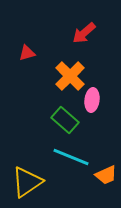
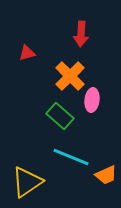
red arrow: moved 3 px left, 1 px down; rotated 45 degrees counterclockwise
green rectangle: moved 5 px left, 4 px up
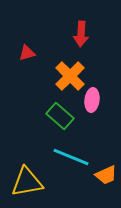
yellow triangle: rotated 24 degrees clockwise
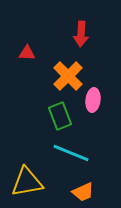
red triangle: rotated 18 degrees clockwise
orange cross: moved 2 px left
pink ellipse: moved 1 px right
green rectangle: rotated 28 degrees clockwise
cyan line: moved 4 px up
orange trapezoid: moved 23 px left, 17 px down
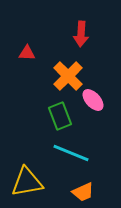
pink ellipse: rotated 50 degrees counterclockwise
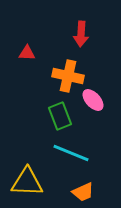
orange cross: rotated 32 degrees counterclockwise
yellow triangle: rotated 12 degrees clockwise
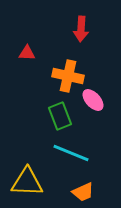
red arrow: moved 5 px up
